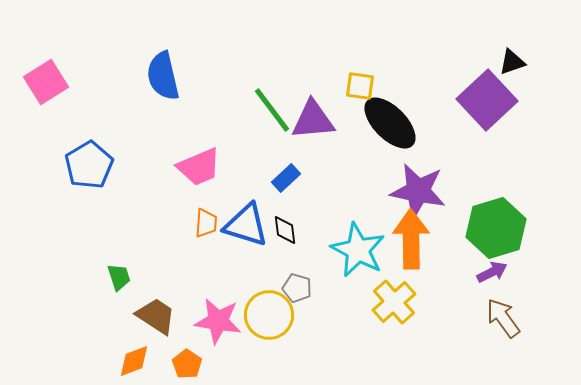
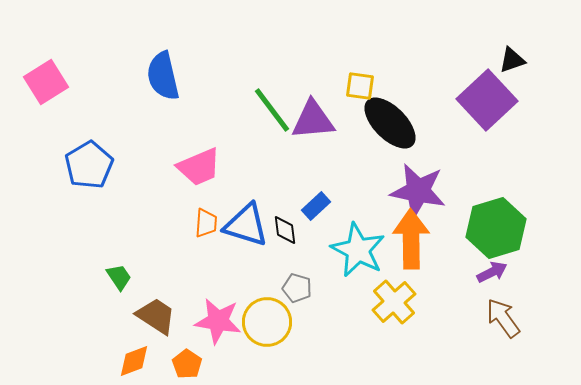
black triangle: moved 2 px up
blue rectangle: moved 30 px right, 28 px down
green trapezoid: rotated 16 degrees counterclockwise
yellow circle: moved 2 px left, 7 px down
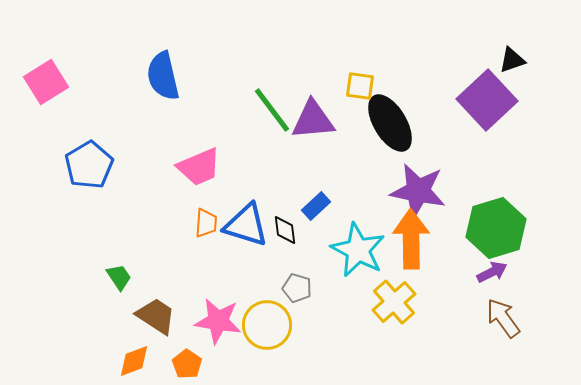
black ellipse: rotated 14 degrees clockwise
yellow circle: moved 3 px down
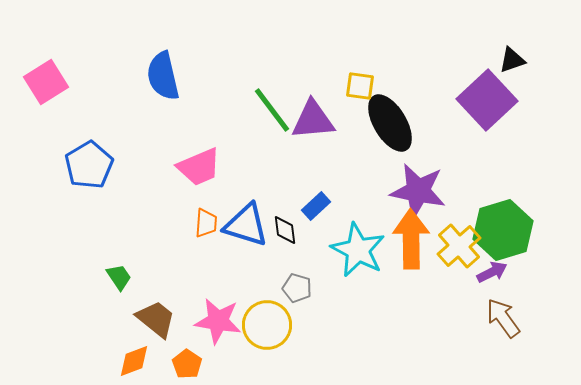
green hexagon: moved 7 px right, 2 px down
yellow cross: moved 65 px right, 56 px up
brown trapezoid: moved 3 px down; rotated 6 degrees clockwise
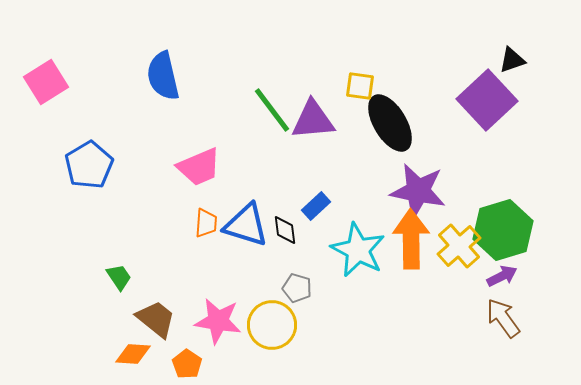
purple arrow: moved 10 px right, 4 px down
yellow circle: moved 5 px right
orange diamond: moved 1 px left, 7 px up; rotated 24 degrees clockwise
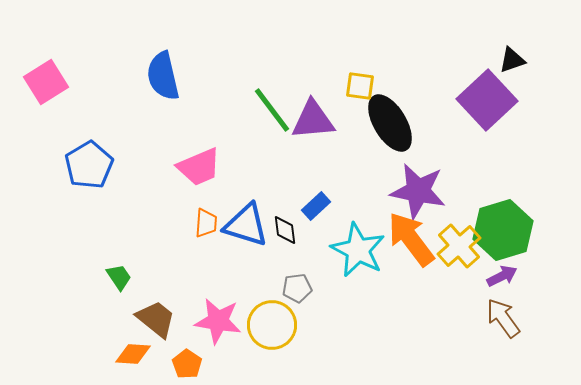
orange arrow: rotated 36 degrees counterclockwise
gray pentagon: rotated 24 degrees counterclockwise
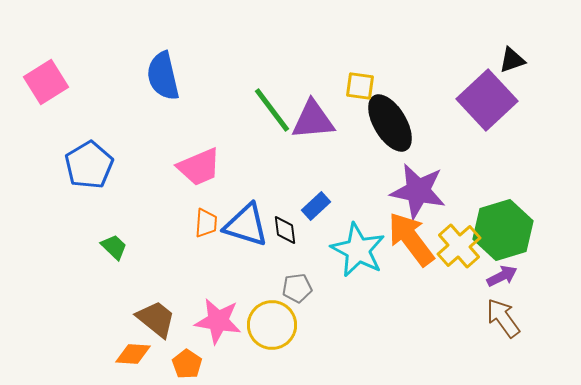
green trapezoid: moved 5 px left, 30 px up; rotated 12 degrees counterclockwise
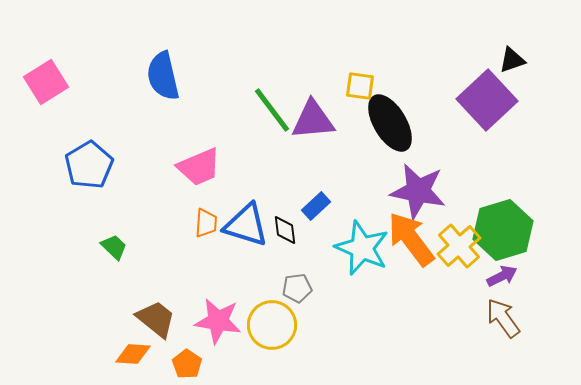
cyan star: moved 4 px right, 2 px up; rotated 4 degrees counterclockwise
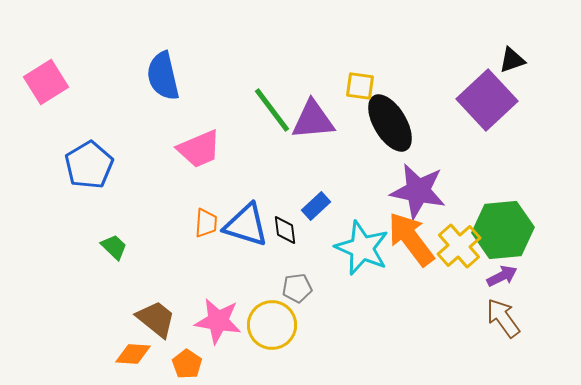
pink trapezoid: moved 18 px up
green hexagon: rotated 12 degrees clockwise
